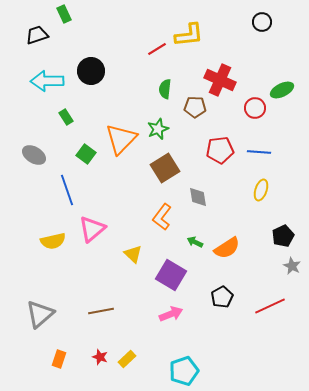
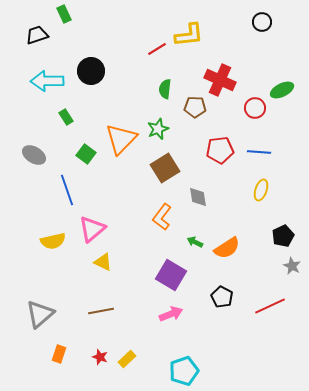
yellow triangle at (133, 254): moved 30 px left, 8 px down; rotated 18 degrees counterclockwise
black pentagon at (222, 297): rotated 15 degrees counterclockwise
orange rectangle at (59, 359): moved 5 px up
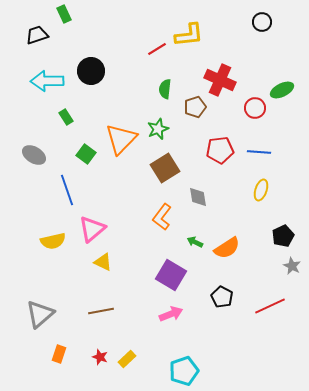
brown pentagon at (195, 107): rotated 20 degrees counterclockwise
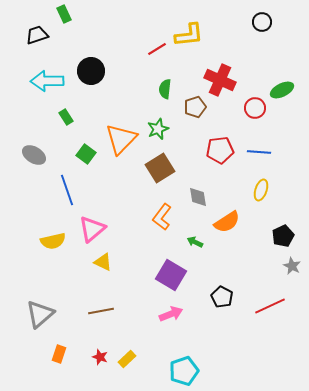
brown square at (165, 168): moved 5 px left
orange semicircle at (227, 248): moved 26 px up
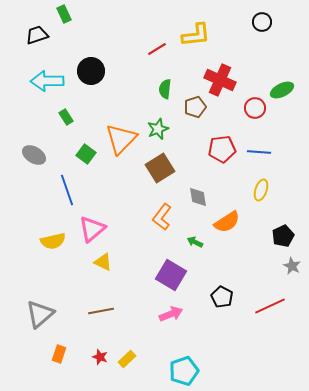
yellow L-shape at (189, 35): moved 7 px right
red pentagon at (220, 150): moved 2 px right, 1 px up
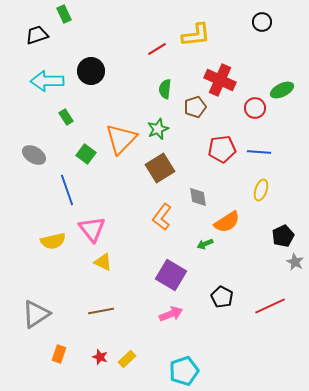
pink triangle at (92, 229): rotated 28 degrees counterclockwise
green arrow at (195, 242): moved 10 px right, 2 px down; rotated 49 degrees counterclockwise
gray star at (292, 266): moved 3 px right, 4 px up
gray triangle at (40, 314): moved 4 px left; rotated 8 degrees clockwise
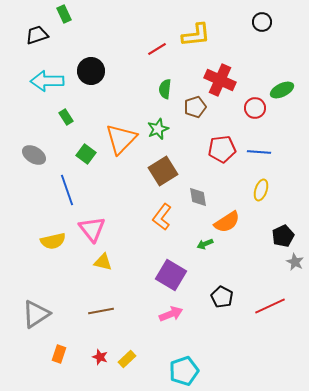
brown square at (160, 168): moved 3 px right, 3 px down
yellow triangle at (103, 262): rotated 12 degrees counterclockwise
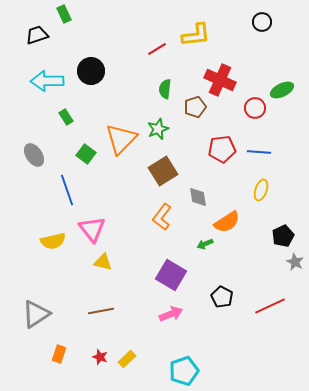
gray ellipse at (34, 155): rotated 25 degrees clockwise
